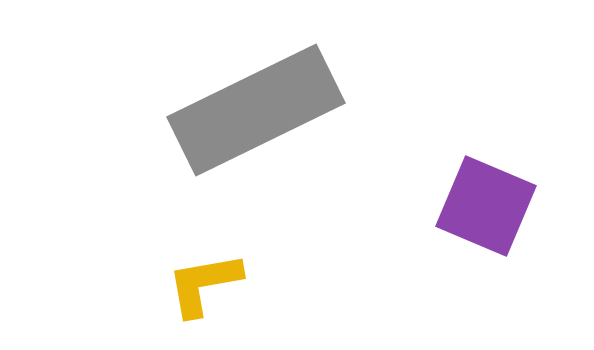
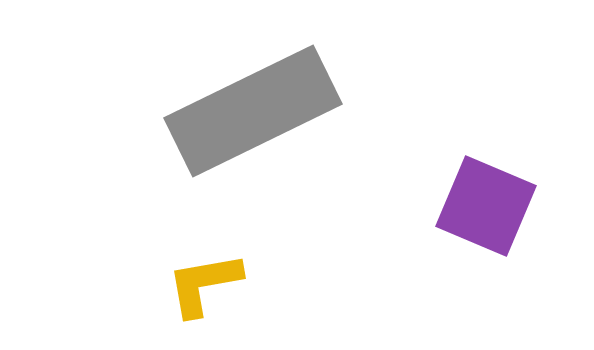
gray rectangle: moved 3 px left, 1 px down
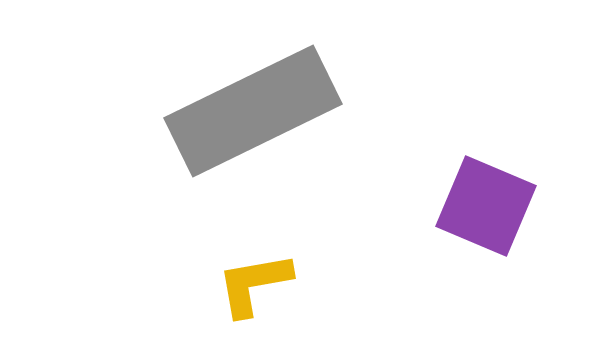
yellow L-shape: moved 50 px right
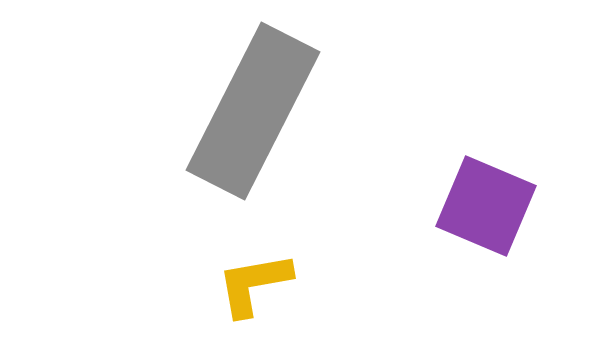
gray rectangle: rotated 37 degrees counterclockwise
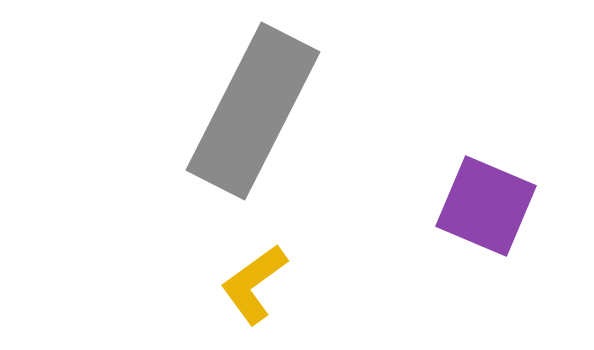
yellow L-shape: rotated 26 degrees counterclockwise
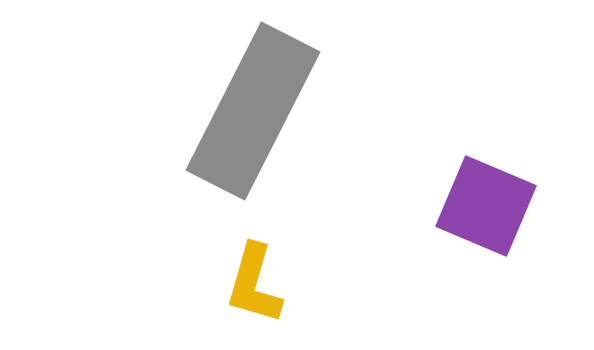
yellow L-shape: rotated 38 degrees counterclockwise
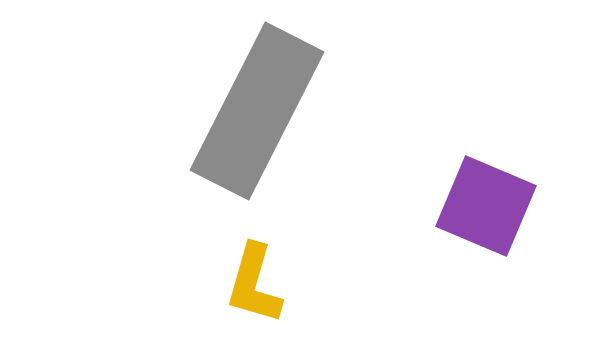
gray rectangle: moved 4 px right
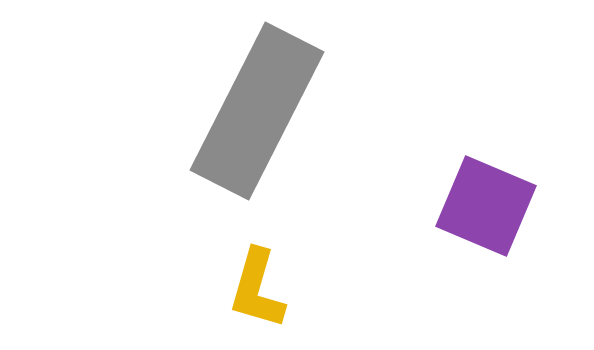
yellow L-shape: moved 3 px right, 5 px down
